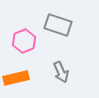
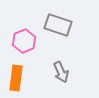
orange rectangle: rotated 70 degrees counterclockwise
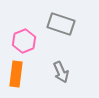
gray rectangle: moved 3 px right, 1 px up
orange rectangle: moved 4 px up
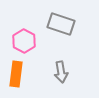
pink hexagon: rotated 10 degrees counterclockwise
gray arrow: rotated 15 degrees clockwise
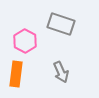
pink hexagon: moved 1 px right
gray arrow: rotated 15 degrees counterclockwise
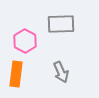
gray rectangle: rotated 20 degrees counterclockwise
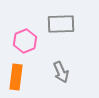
pink hexagon: rotated 10 degrees clockwise
orange rectangle: moved 3 px down
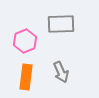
orange rectangle: moved 10 px right
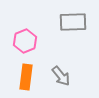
gray rectangle: moved 12 px right, 2 px up
gray arrow: moved 4 px down; rotated 15 degrees counterclockwise
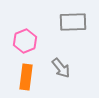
gray arrow: moved 8 px up
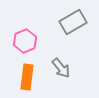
gray rectangle: rotated 28 degrees counterclockwise
orange rectangle: moved 1 px right
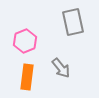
gray rectangle: rotated 72 degrees counterclockwise
